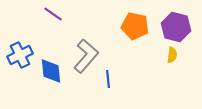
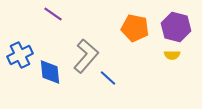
orange pentagon: moved 2 px down
yellow semicircle: rotated 84 degrees clockwise
blue diamond: moved 1 px left, 1 px down
blue line: moved 1 px up; rotated 42 degrees counterclockwise
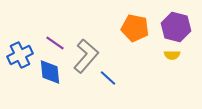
purple line: moved 2 px right, 29 px down
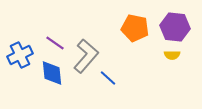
purple hexagon: moved 1 px left; rotated 8 degrees counterclockwise
blue diamond: moved 2 px right, 1 px down
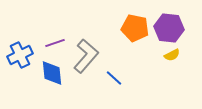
purple hexagon: moved 6 px left, 1 px down
purple line: rotated 54 degrees counterclockwise
yellow semicircle: rotated 28 degrees counterclockwise
blue line: moved 6 px right
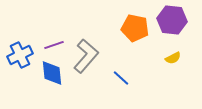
purple hexagon: moved 3 px right, 8 px up
purple line: moved 1 px left, 2 px down
yellow semicircle: moved 1 px right, 3 px down
blue line: moved 7 px right
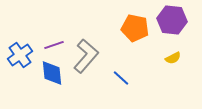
blue cross: rotated 10 degrees counterclockwise
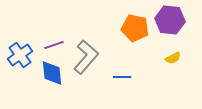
purple hexagon: moved 2 px left
gray L-shape: moved 1 px down
blue line: moved 1 px right, 1 px up; rotated 42 degrees counterclockwise
